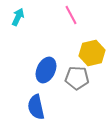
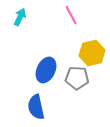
cyan arrow: moved 2 px right
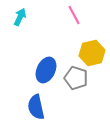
pink line: moved 3 px right
gray pentagon: moved 1 px left; rotated 15 degrees clockwise
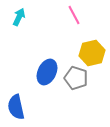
cyan arrow: moved 1 px left
blue ellipse: moved 1 px right, 2 px down
blue semicircle: moved 20 px left
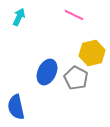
pink line: rotated 36 degrees counterclockwise
gray pentagon: rotated 10 degrees clockwise
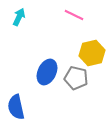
gray pentagon: rotated 15 degrees counterclockwise
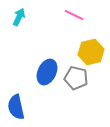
yellow hexagon: moved 1 px left, 1 px up
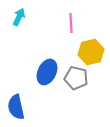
pink line: moved 3 px left, 8 px down; rotated 60 degrees clockwise
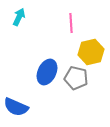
blue semicircle: rotated 55 degrees counterclockwise
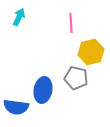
blue ellipse: moved 4 px left, 18 px down; rotated 15 degrees counterclockwise
blue semicircle: rotated 15 degrees counterclockwise
